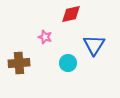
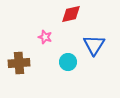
cyan circle: moved 1 px up
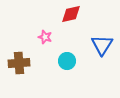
blue triangle: moved 8 px right
cyan circle: moved 1 px left, 1 px up
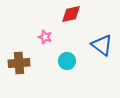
blue triangle: rotated 25 degrees counterclockwise
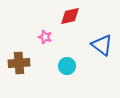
red diamond: moved 1 px left, 2 px down
cyan circle: moved 5 px down
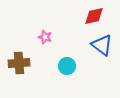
red diamond: moved 24 px right
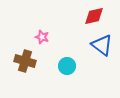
pink star: moved 3 px left
brown cross: moved 6 px right, 2 px up; rotated 20 degrees clockwise
